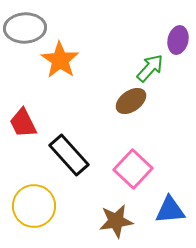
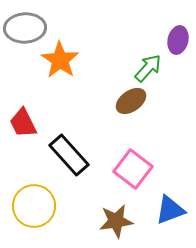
green arrow: moved 2 px left
pink square: rotated 6 degrees counterclockwise
blue triangle: rotated 16 degrees counterclockwise
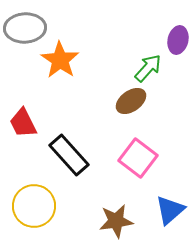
pink square: moved 5 px right, 11 px up
blue triangle: rotated 20 degrees counterclockwise
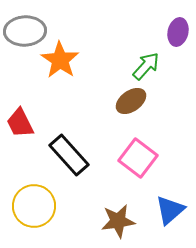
gray ellipse: moved 3 px down
purple ellipse: moved 8 px up
green arrow: moved 2 px left, 2 px up
red trapezoid: moved 3 px left
brown star: moved 2 px right
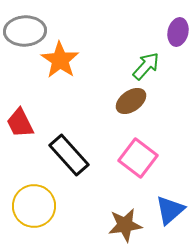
brown star: moved 7 px right, 4 px down
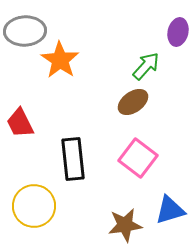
brown ellipse: moved 2 px right, 1 px down
black rectangle: moved 4 px right, 4 px down; rotated 36 degrees clockwise
blue triangle: rotated 24 degrees clockwise
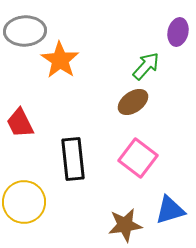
yellow circle: moved 10 px left, 4 px up
